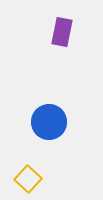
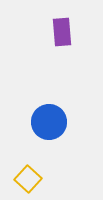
purple rectangle: rotated 16 degrees counterclockwise
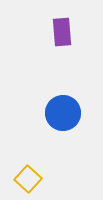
blue circle: moved 14 px right, 9 px up
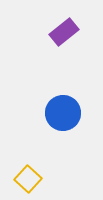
purple rectangle: moved 2 px right; rotated 56 degrees clockwise
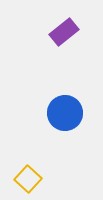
blue circle: moved 2 px right
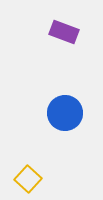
purple rectangle: rotated 60 degrees clockwise
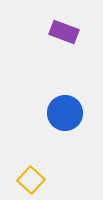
yellow square: moved 3 px right, 1 px down
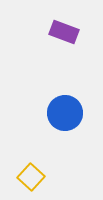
yellow square: moved 3 px up
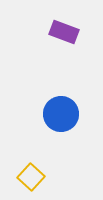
blue circle: moved 4 px left, 1 px down
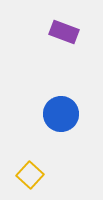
yellow square: moved 1 px left, 2 px up
